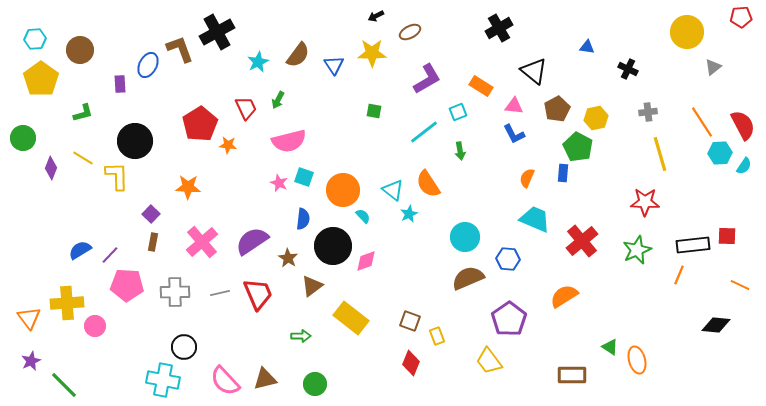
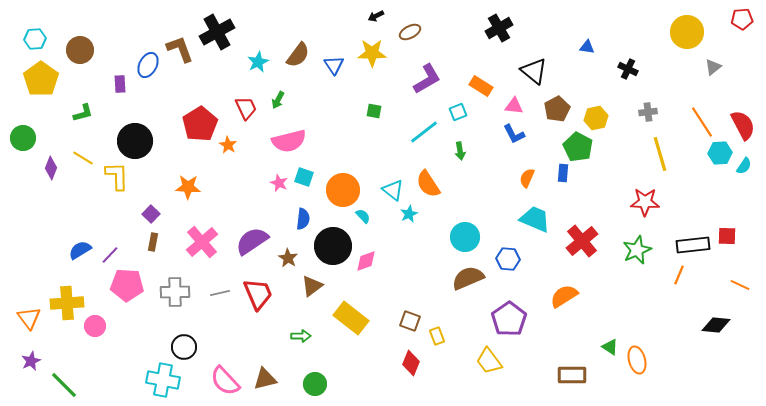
red pentagon at (741, 17): moved 1 px right, 2 px down
orange star at (228, 145): rotated 24 degrees clockwise
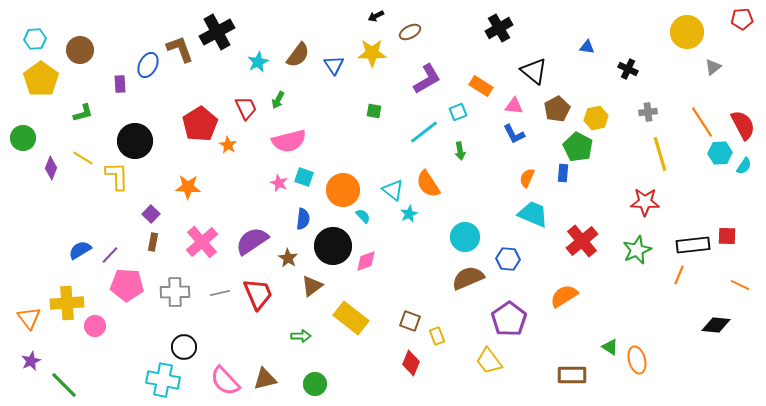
cyan trapezoid at (535, 219): moved 2 px left, 5 px up
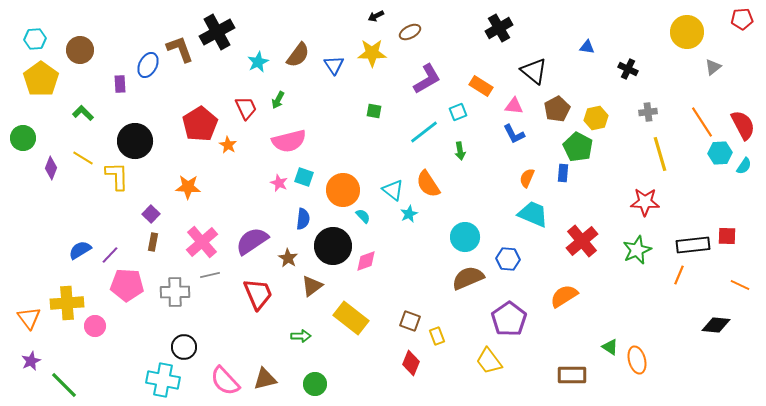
green L-shape at (83, 113): rotated 120 degrees counterclockwise
gray line at (220, 293): moved 10 px left, 18 px up
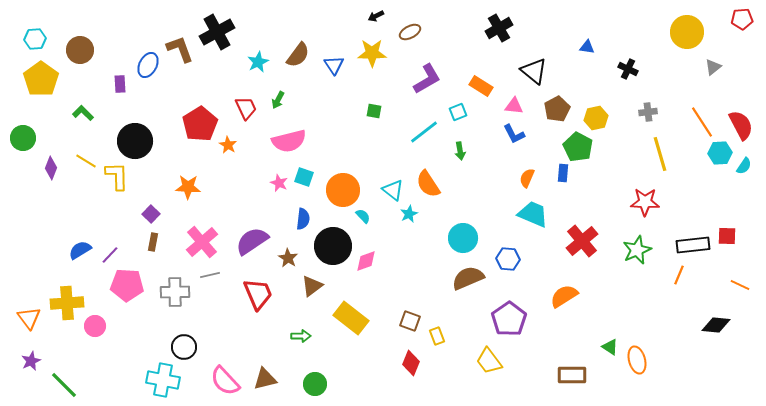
red semicircle at (743, 125): moved 2 px left
yellow line at (83, 158): moved 3 px right, 3 px down
cyan circle at (465, 237): moved 2 px left, 1 px down
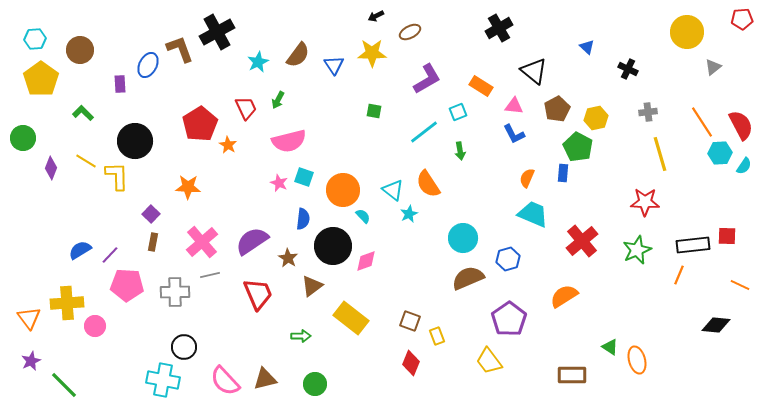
blue triangle at (587, 47): rotated 35 degrees clockwise
blue hexagon at (508, 259): rotated 20 degrees counterclockwise
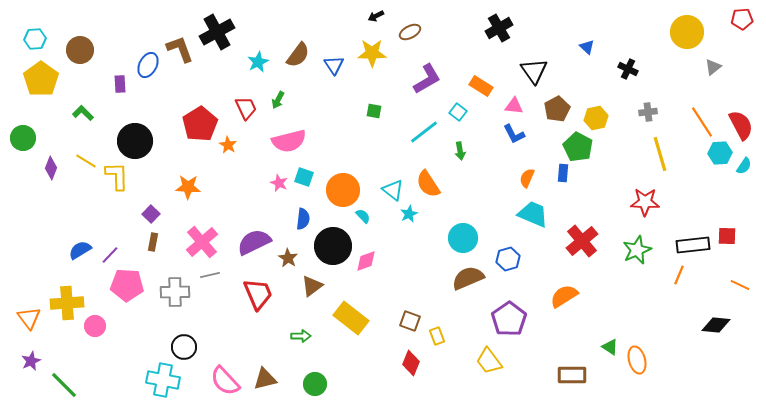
black triangle at (534, 71): rotated 16 degrees clockwise
cyan square at (458, 112): rotated 30 degrees counterclockwise
purple semicircle at (252, 241): moved 2 px right, 1 px down; rotated 8 degrees clockwise
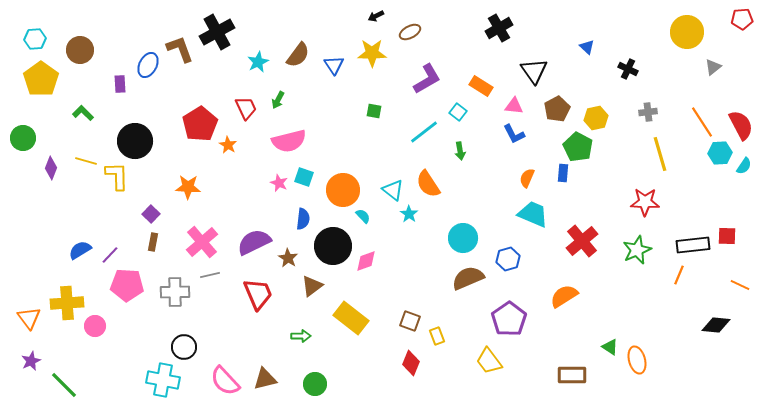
yellow line at (86, 161): rotated 15 degrees counterclockwise
cyan star at (409, 214): rotated 12 degrees counterclockwise
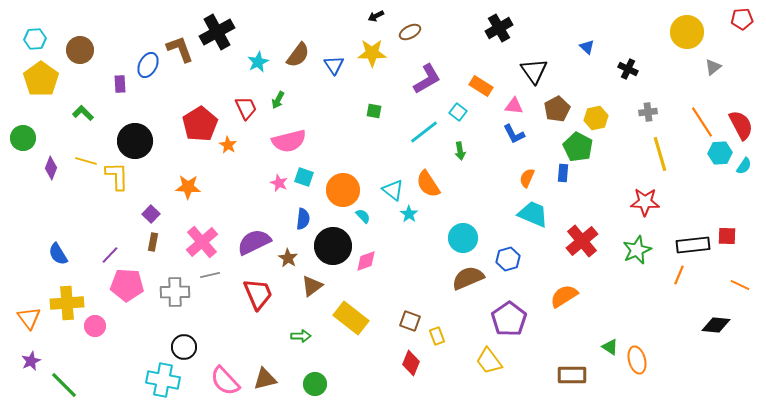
blue semicircle at (80, 250): moved 22 px left, 4 px down; rotated 90 degrees counterclockwise
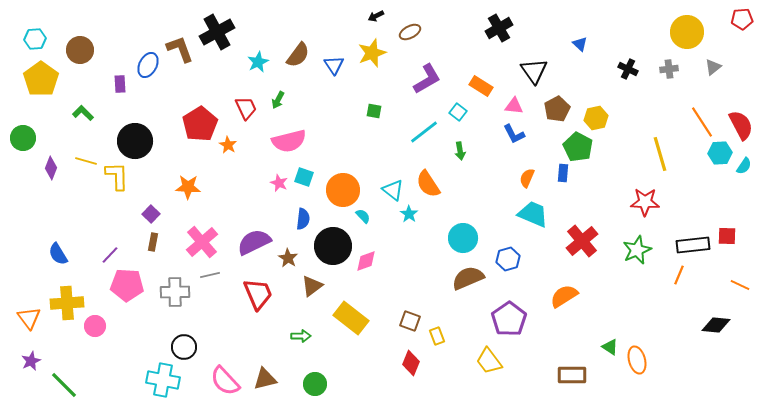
blue triangle at (587, 47): moved 7 px left, 3 px up
yellow star at (372, 53): rotated 20 degrees counterclockwise
gray cross at (648, 112): moved 21 px right, 43 px up
